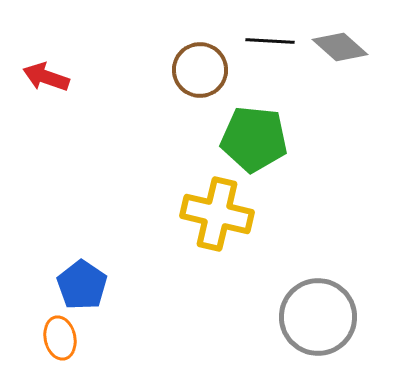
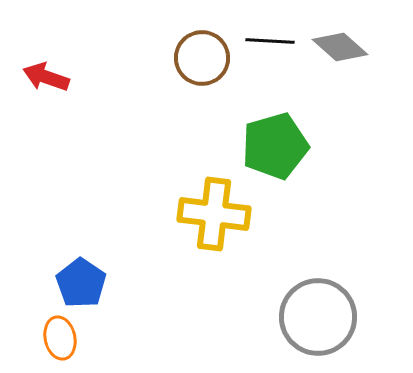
brown circle: moved 2 px right, 12 px up
green pentagon: moved 21 px right, 7 px down; rotated 22 degrees counterclockwise
yellow cross: moved 3 px left; rotated 6 degrees counterclockwise
blue pentagon: moved 1 px left, 2 px up
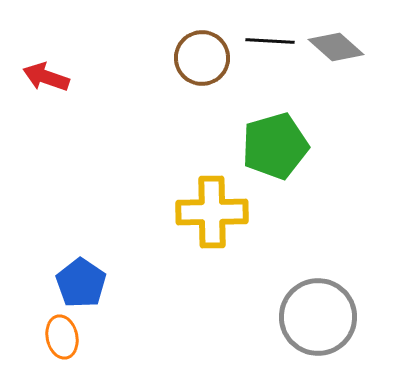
gray diamond: moved 4 px left
yellow cross: moved 2 px left, 2 px up; rotated 8 degrees counterclockwise
orange ellipse: moved 2 px right, 1 px up
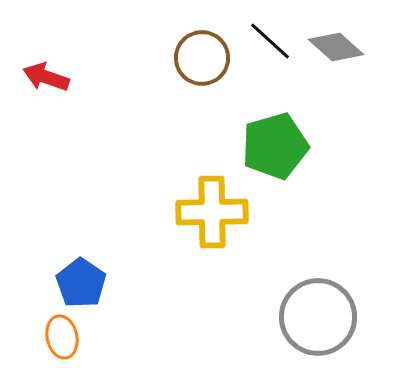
black line: rotated 39 degrees clockwise
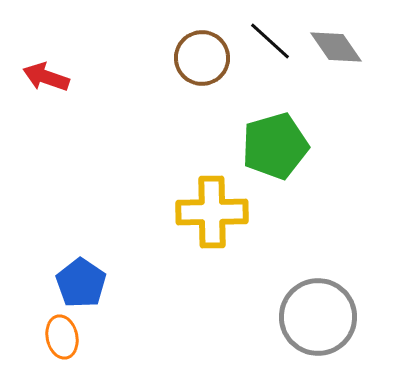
gray diamond: rotated 14 degrees clockwise
